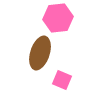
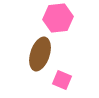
brown ellipse: moved 1 px down
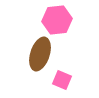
pink hexagon: moved 1 px left, 2 px down
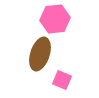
pink hexagon: moved 2 px left, 1 px up
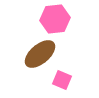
brown ellipse: rotated 32 degrees clockwise
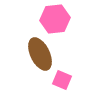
brown ellipse: rotated 76 degrees counterclockwise
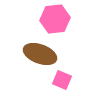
brown ellipse: rotated 44 degrees counterclockwise
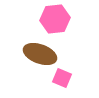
pink square: moved 2 px up
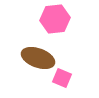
brown ellipse: moved 2 px left, 4 px down
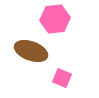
brown ellipse: moved 7 px left, 7 px up
